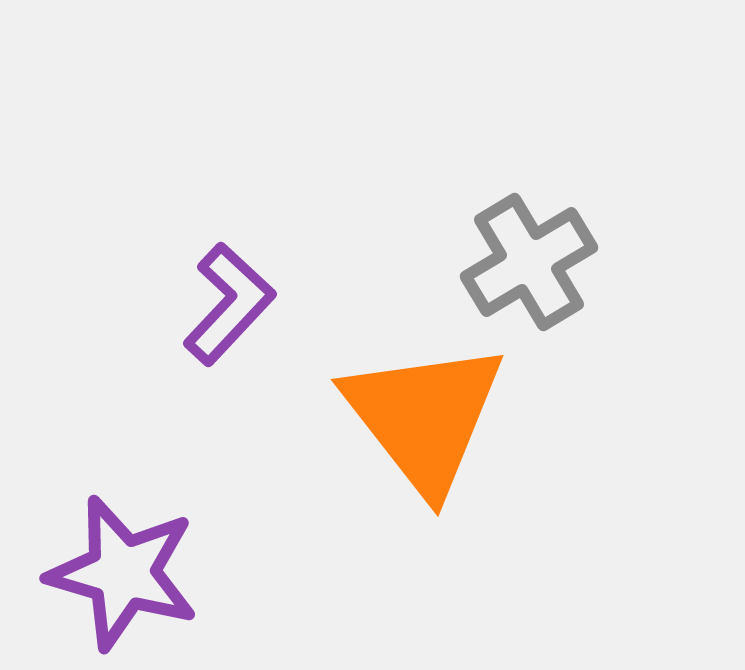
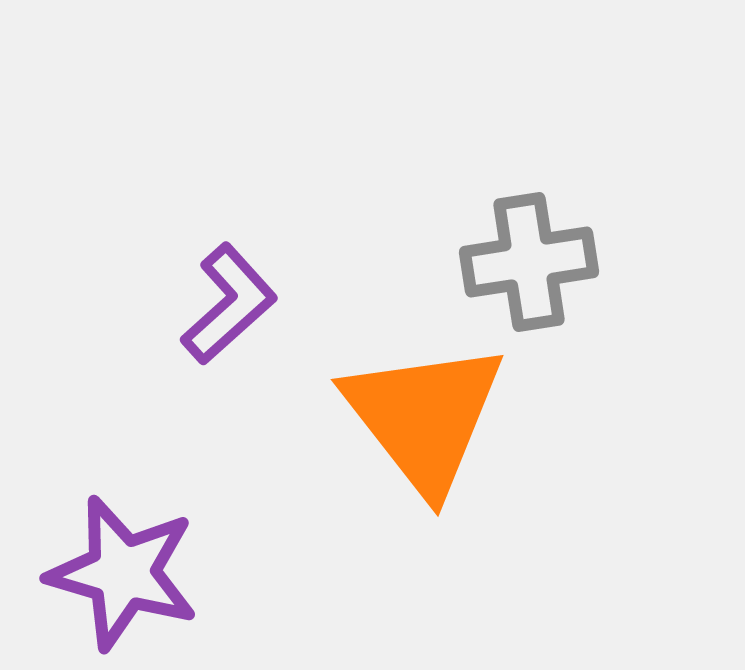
gray cross: rotated 22 degrees clockwise
purple L-shape: rotated 5 degrees clockwise
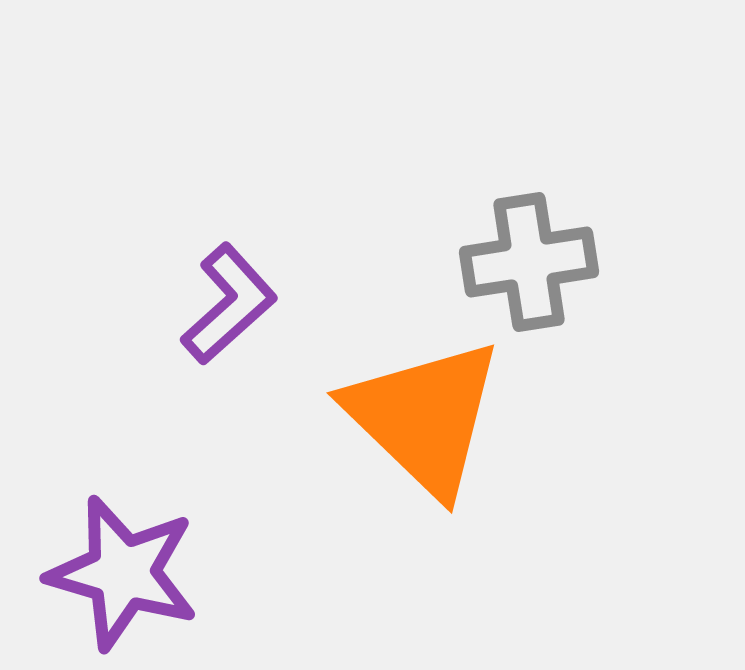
orange triangle: rotated 8 degrees counterclockwise
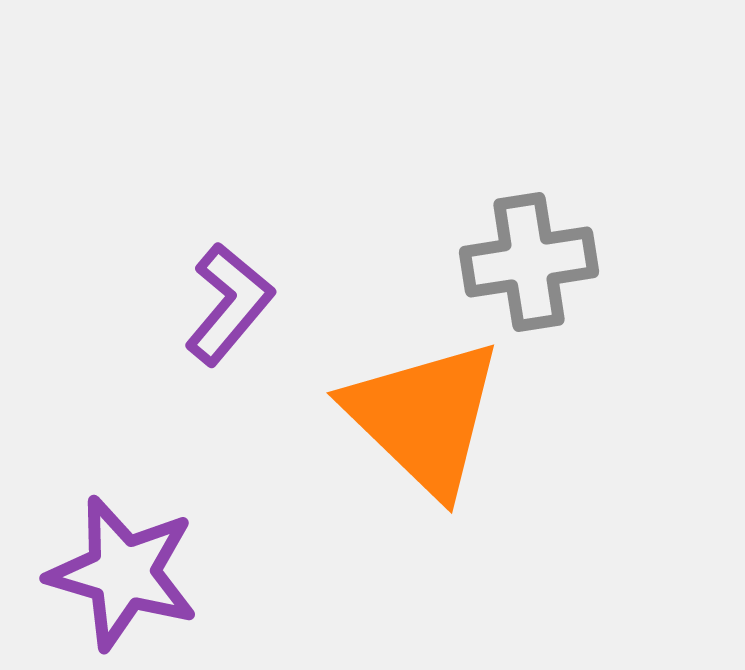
purple L-shape: rotated 8 degrees counterclockwise
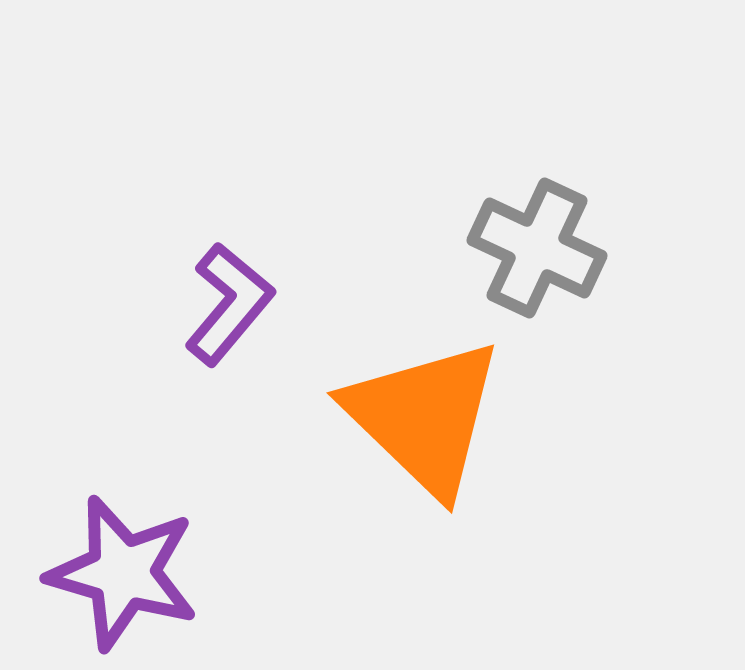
gray cross: moved 8 px right, 14 px up; rotated 34 degrees clockwise
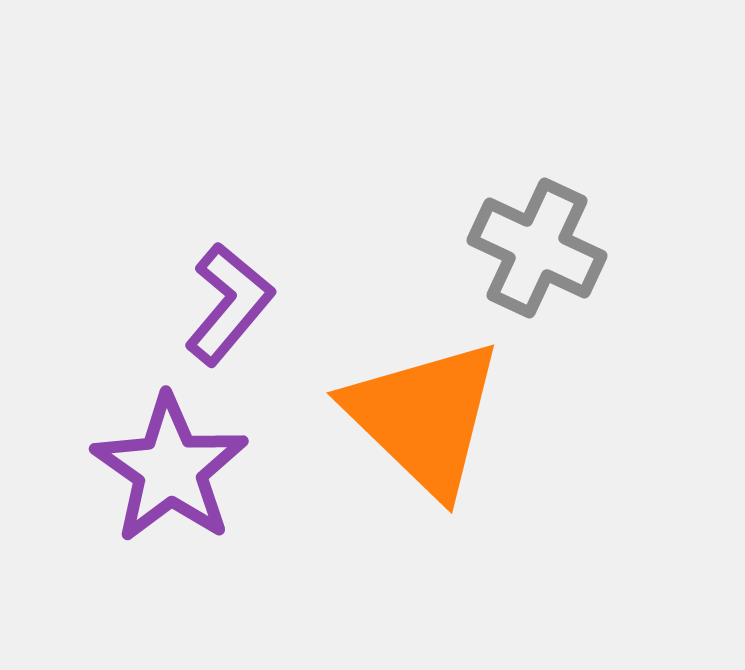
purple star: moved 47 px right, 104 px up; rotated 19 degrees clockwise
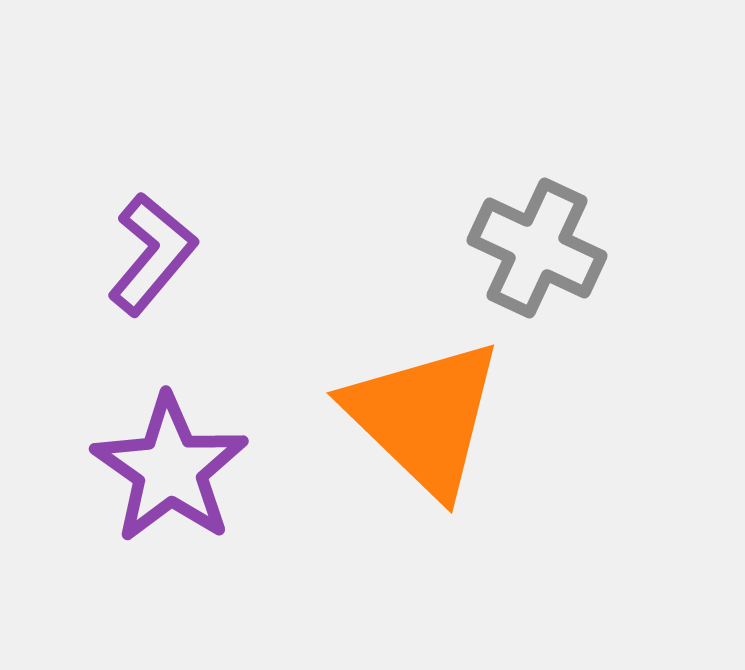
purple L-shape: moved 77 px left, 50 px up
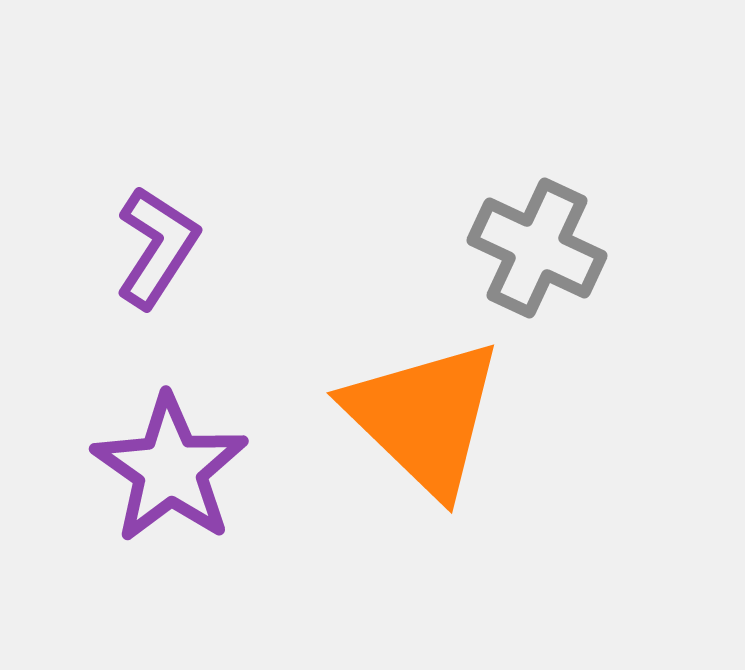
purple L-shape: moved 5 px right, 7 px up; rotated 7 degrees counterclockwise
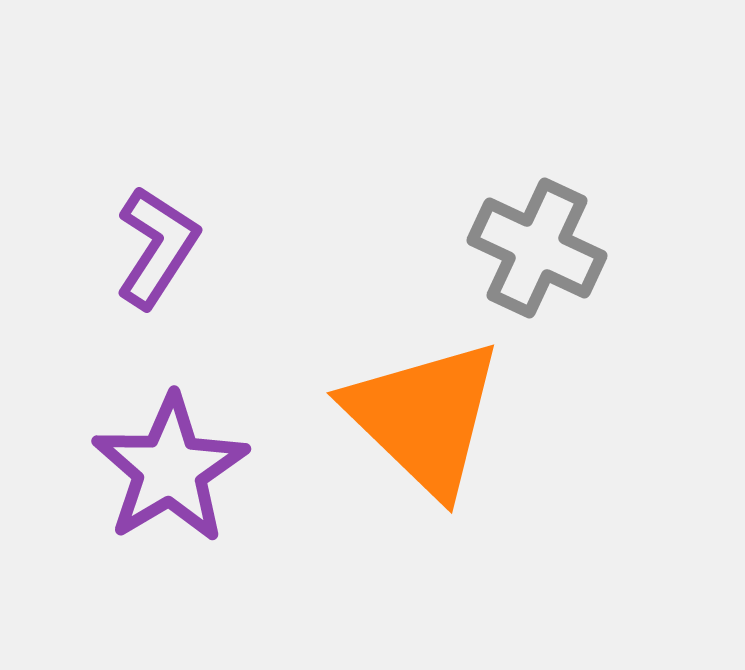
purple star: rotated 6 degrees clockwise
